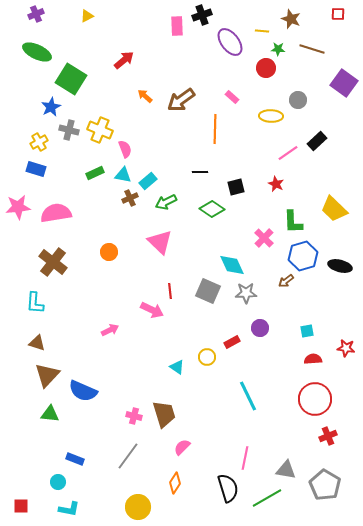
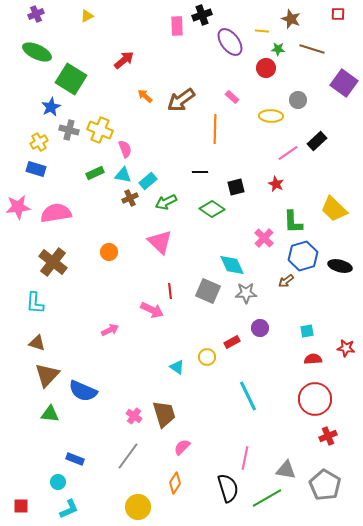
pink cross at (134, 416): rotated 21 degrees clockwise
cyan L-shape at (69, 509): rotated 35 degrees counterclockwise
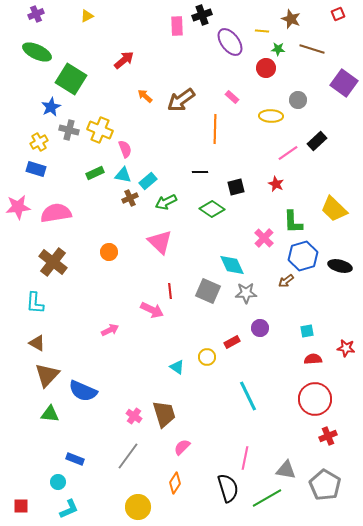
red square at (338, 14): rotated 24 degrees counterclockwise
brown triangle at (37, 343): rotated 12 degrees clockwise
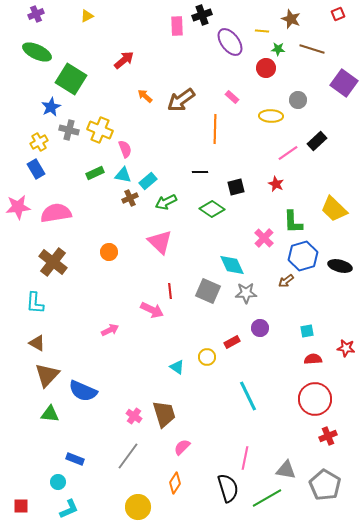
blue rectangle at (36, 169): rotated 42 degrees clockwise
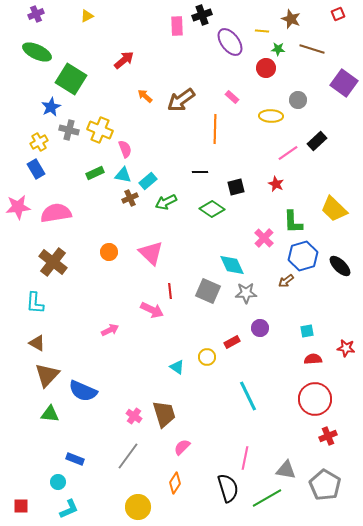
pink triangle at (160, 242): moved 9 px left, 11 px down
black ellipse at (340, 266): rotated 30 degrees clockwise
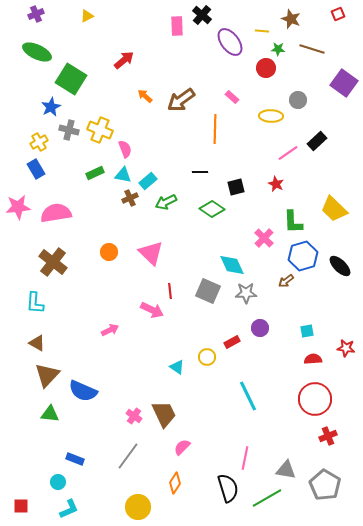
black cross at (202, 15): rotated 30 degrees counterclockwise
brown trapezoid at (164, 414): rotated 8 degrees counterclockwise
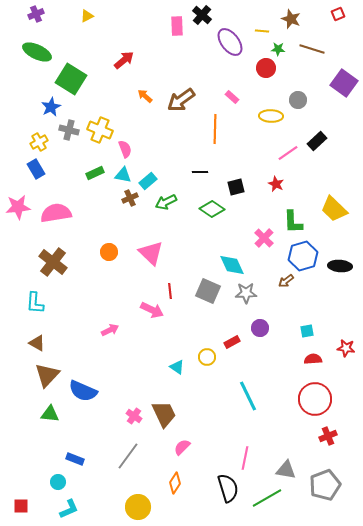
black ellipse at (340, 266): rotated 40 degrees counterclockwise
gray pentagon at (325, 485): rotated 20 degrees clockwise
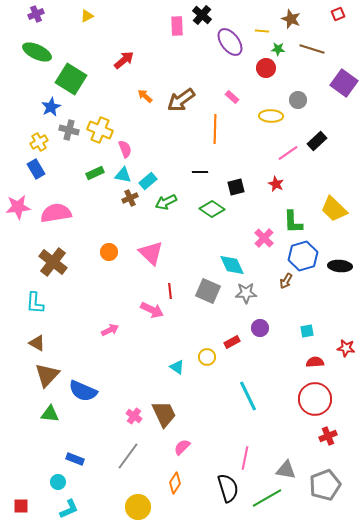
brown arrow at (286, 281): rotated 21 degrees counterclockwise
red semicircle at (313, 359): moved 2 px right, 3 px down
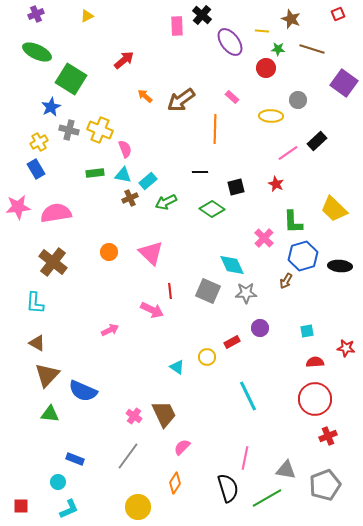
green rectangle at (95, 173): rotated 18 degrees clockwise
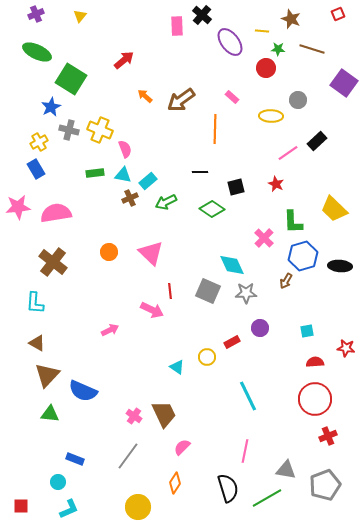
yellow triangle at (87, 16): moved 7 px left; rotated 24 degrees counterclockwise
pink line at (245, 458): moved 7 px up
